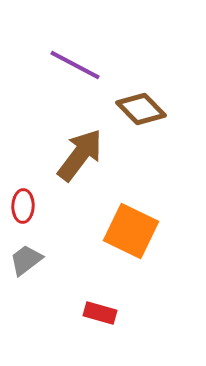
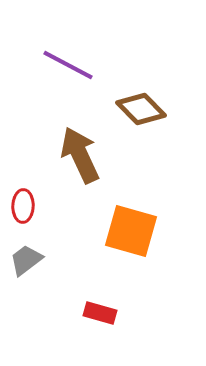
purple line: moved 7 px left
brown arrow: rotated 62 degrees counterclockwise
orange square: rotated 10 degrees counterclockwise
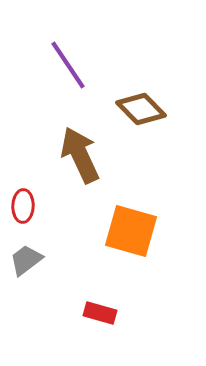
purple line: rotated 28 degrees clockwise
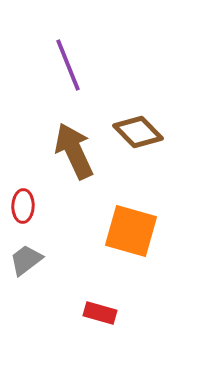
purple line: rotated 12 degrees clockwise
brown diamond: moved 3 px left, 23 px down
brown arrow: moved 6 px left, 4 px up
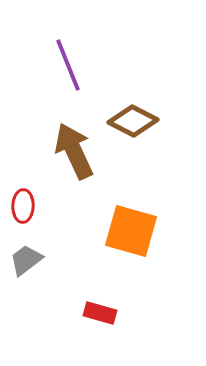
brown diamond: moved 5 px left, 11 px up; rotated 18 degrees counterclockwise
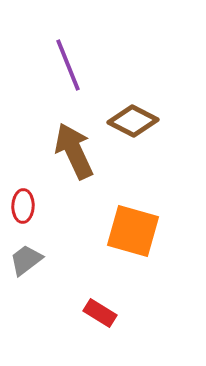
orange square: moved 2 px right
red rectangle: rotated 16 degrees clockwise
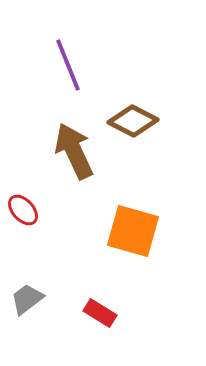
red ellipse: moved 4 px down; rotated 44 degrees counterclockwise
gray trapezoid: moved 1 px right, 39 px down
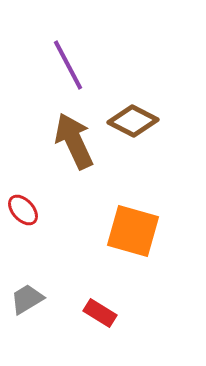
purple line: rotated 6 degrees counterclockwise
brown arrow: moved 10 px up
gray trapezoid: rotated 6 degrees clockwise
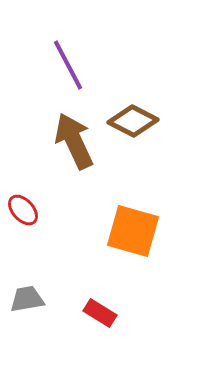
gray trapezoid: rotated 21 degrees clockwise
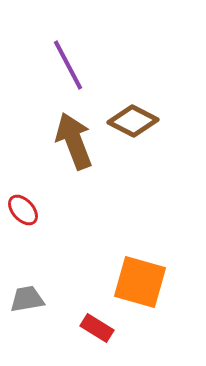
brown arrow: rotated 4 degrees clockwise
orange square: moved 7 px right, 51 px down
red rectangle: moved 3 px left, 15 px down
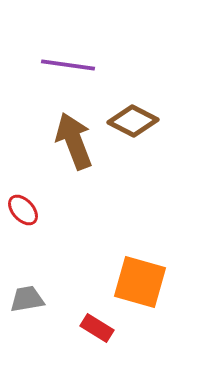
purple line: rotated 54 degrees counterclockwise
